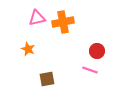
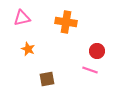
pink triangle: moved 15 px left
orange cross: moved 3 px right; rotated 20 degrees clockwise
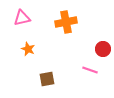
orange cross: rotated 20 degrees counterclockwise
red circle: moved 6 px right, 2 px up
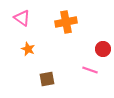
pink triangle: rotated 48 degrees clockwise
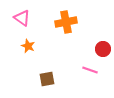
orange star: moved 3 px up
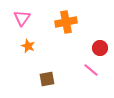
pink triangle: rotated 30 degrees clockwise
red circle: moved 3 px left, 1 px up
pink line: moved 1 px right; rotated 21 degrees clockwise
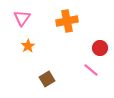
orange cross: moved 1 px right, 1 px up
orange star: rotated 16 degrees clockwise
brown square: rotated 21 degrees counterclockwise
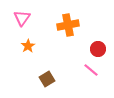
orange cross: moved 1 px right, 4 px down
red circle: moved 2 px left, 1 px down
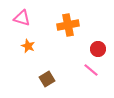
pink triangle: rotated 48 degrees counterclockwise
orange star: rotated 16 degrees counterclockwise
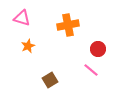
orange star: rotated 24 degrees clockwise
brown square: moved 3 px right, 1 px down
